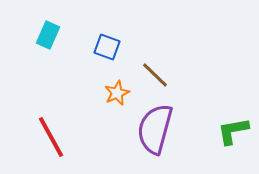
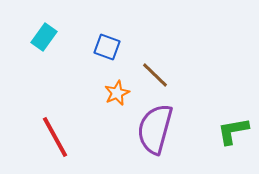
cyan rectangle: moved 4 px left, 2 px down; rotated 12 degrees clockwise
red line: moved 4 px right
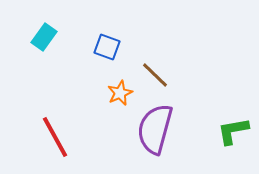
orange star: moved 3 px right
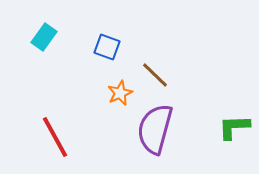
green L-shape: moved 1 px right, 4 px up; rotated 8 degrees clockwise
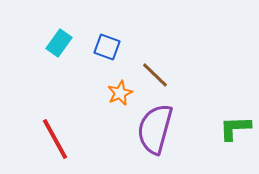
cyan rectangle: moved 15 px right, 6 px down
green L-shape: moved 1 px right, 1 px down
red line: moved 2 px down
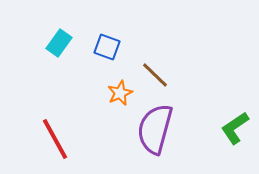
green L-shape: rotated 32 degrees counterclockwise
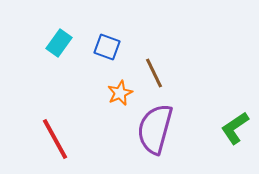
brown line: moved 1 px left, 2 px up; rotated 20 degrees clockwise
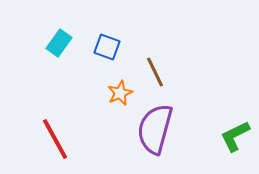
brown line: moved 1 px right, 1 px up
green L-shape: moved 8 px down; rotated 8 degrees clockwise
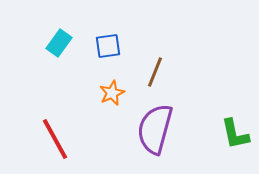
blue square: moved 1 px right, 1 px up; rotated 28 degrees counterclockwise
brown line: rotated 48 degrees clockwise
orange star: moved 8 px left
green L-shape: moved 2 px up; rotated 76 degrees counterclockwise
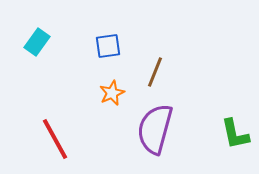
cyan rectangle: moved 22 px left, 1 px up
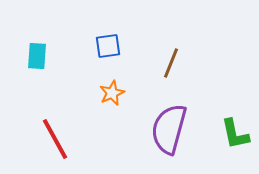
cyan rectangle: moved 14 px down; rotated 32 degrees counterclockwise
brown line: moved 16 px right, 9 px up
purple semicircle: moved 14 px right
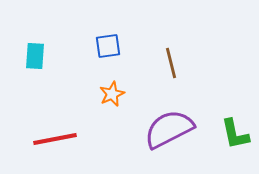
cyan rectangle: moved 2 px left
brown line: rotated 36 degrees counterclockwise
orange star: moved 1 px down
purple semicircle: rotated 48 degrees clockwise
red line: rotated 72 degrees counterclockwise
